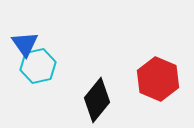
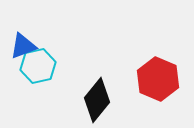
blue triangle: moved 2 px left, 2 px down; rotated 44 degrees clockwise
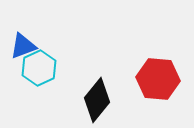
cyan hexagon: moved 1 px right, 2 px down; rotated 12 degrees counterclockwise
red hexagon: rotated 18 degrees counterclockwise
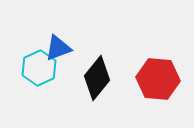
blue triangle: moved 35 px right, 2 px down
black diamond: moved 22 px up
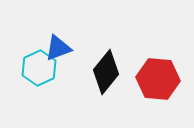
black diamond: moved 9 px right, 6 px up
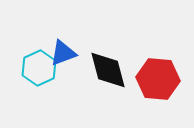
blue triangle: moved 5 px right, 5 px down
black diamond: moved 2 px right, 2 px up; rotated 54 degrees counterclockwise
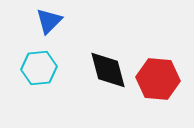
blue triangle: moved 14 px left, 32 px up; rotated 24 degrees counterclockwise
cyan hexagon: rotated 20 degrees clockwise
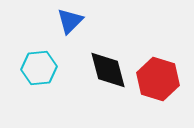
blue triangle: moved 21 px right
red hexagon: rotated 12 degrees clockwise
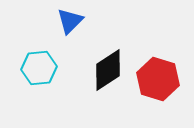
black diamond: rotated 72 degrees clockwise
